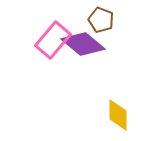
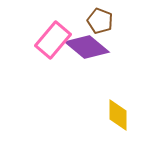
brown pentagon: moved 1 px left, 1 px down
purple diamond: moved 4 px right, 3 px down
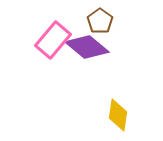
brown pentagon: rotated 15 degrees clockwise
yellow diamond: rotated 8 degrees clockwise
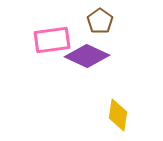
pink rectangle: moved 1 px left; rotated 42 degrees clockwise
purple diamond: moved 9 px down; rotated 15 degrees counterclockwise
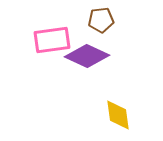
brown pentagon: moved 1 px right, 1 px up; rotated 30 degrees clockwise
yellow diamond: rotated 16 degrees counterclockwise
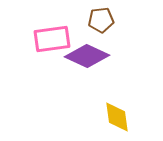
pink rectangle: moved 1 px up
yellow diamond: moved 1 px left, 2 px down
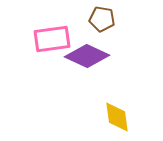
brown pentagon: moved 1 px right, 1 px up; rotated 15 degrees clockwise
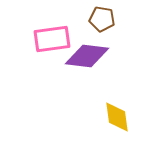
purple diamond: rotated 18 degrees counterclockwise
